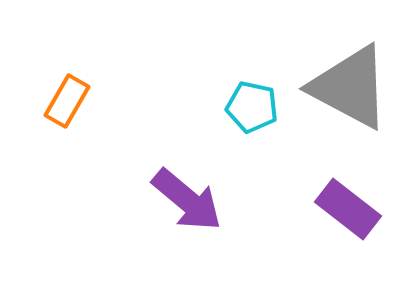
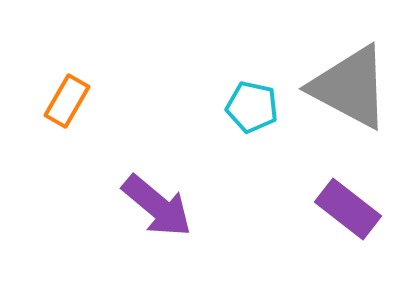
purple arrow: moved 30 px left, 6 px down
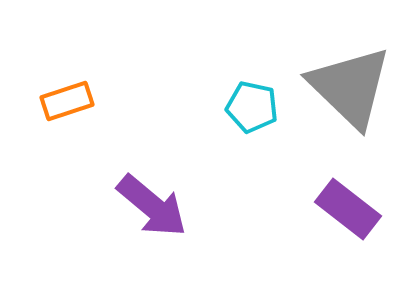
gray triangle: rotated 16 degrees clockwise
orange rectangle: rotated 42 degrees clockwise
purple arrow: moved 5 px left
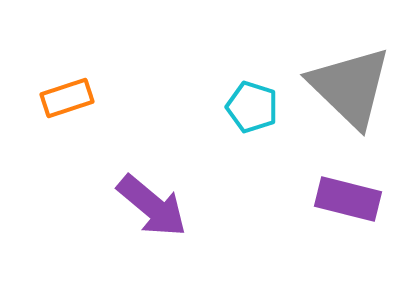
orange rectangle: moved 3 px up
cyan pentagon: rotated 6 degrees clockwise
purple rectangle: moved 10 px up; rotated 24 degrees counterclockwise
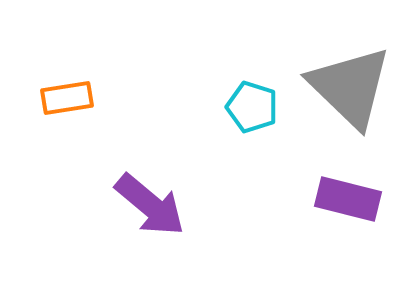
orange rectangle: rotated 9 degrees clockwise
purple arrow: moved 2 px left, 1 px up
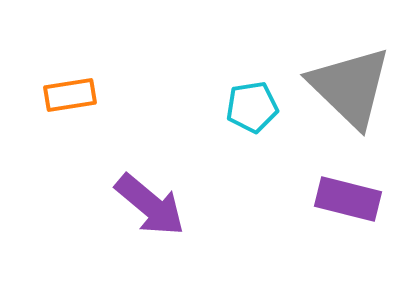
orange rectangle: moved 3 px right, 3 px up
cyan pentagon: rotated 27 degrees counterclockwise
